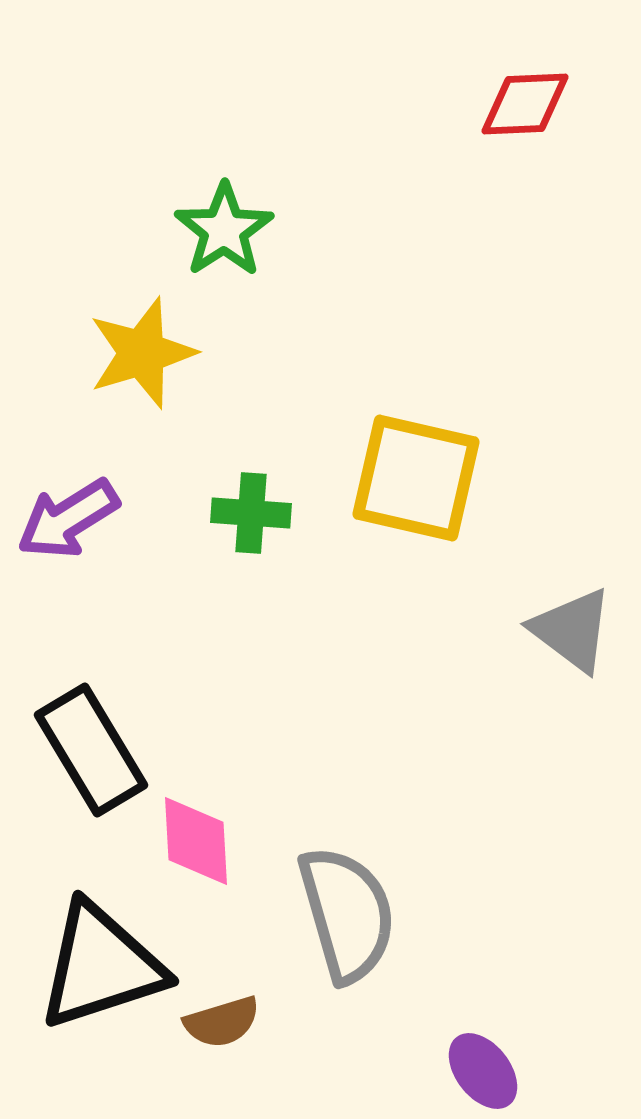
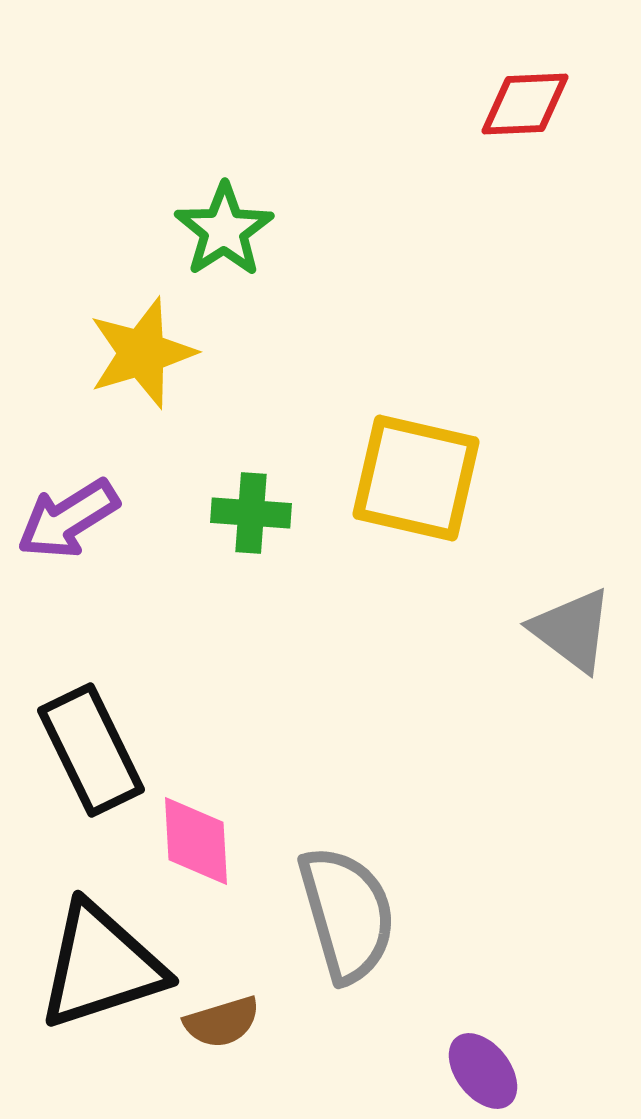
black rectangle: rotated 5 degrees clockwise
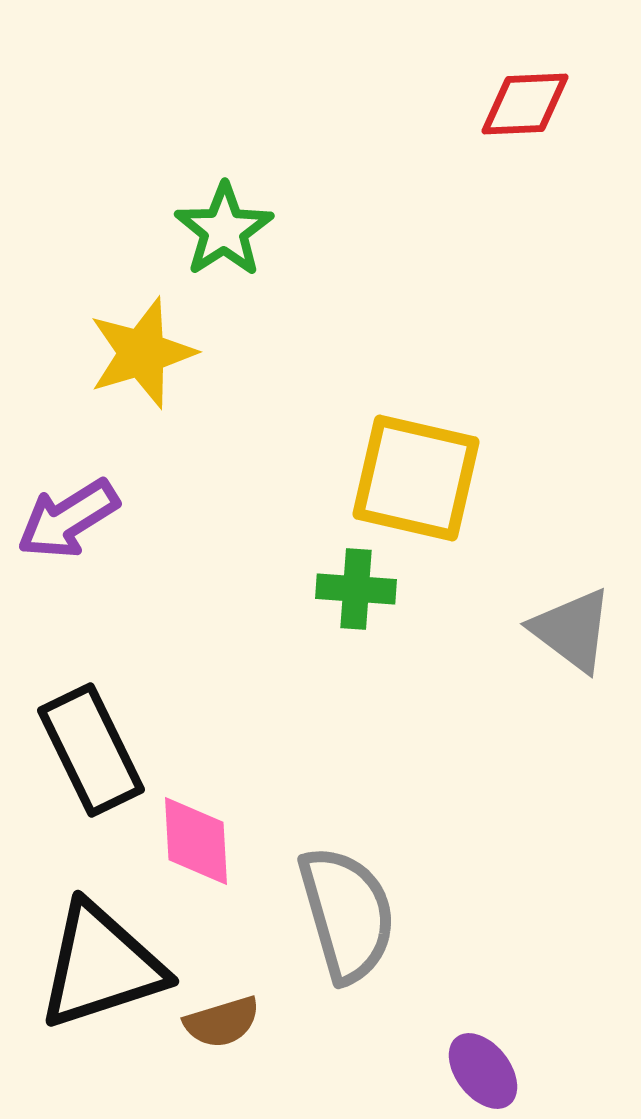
green cross: moved 105 px right, 76 px down
